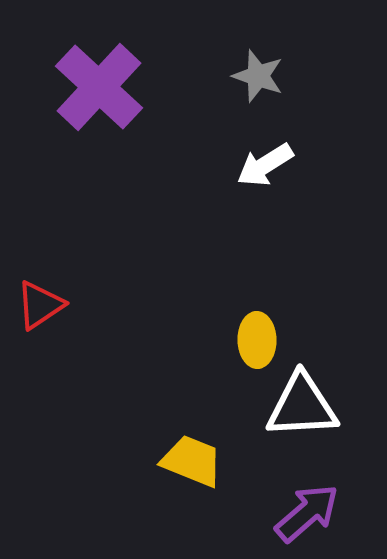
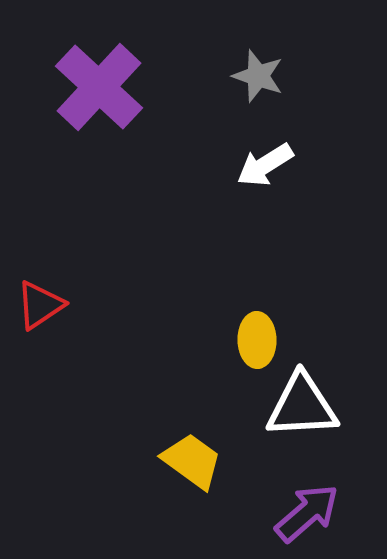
yellow trapezoid: rotated 14 degrees clockwise
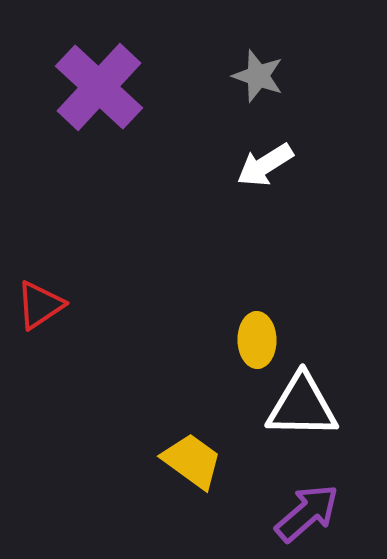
white triangle: rotated 4 degrees clockwise
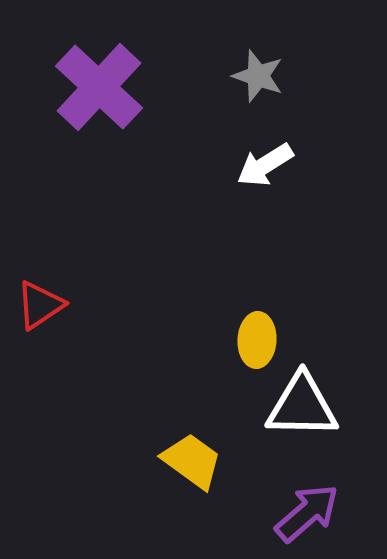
yellow ellipse: rotated 4 degrees clockwise
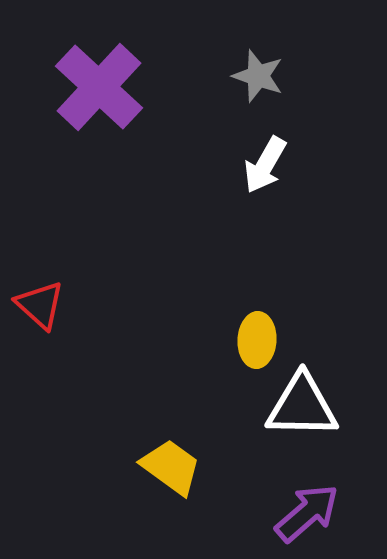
white arrow: rotated 28 degrees counterclockwise
red triangle: rotated 44 degrees counterclockwise
yellow trapezoid: moved 21 px left, 6 px down
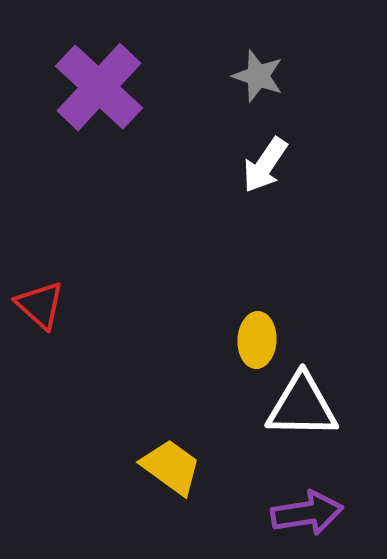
white arrow: rotated 4 degrees clockwise
purple arrow: rotated 32 degrees clockwise
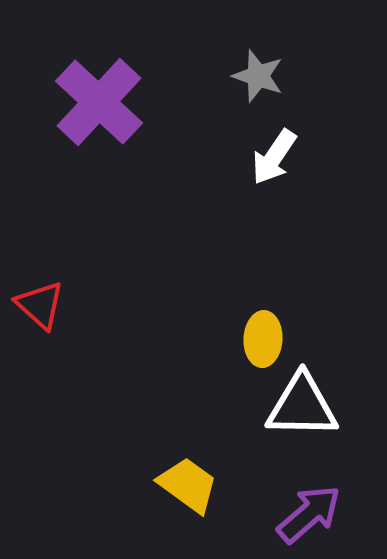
purple cross: moved 15 px down
white arrow: moved 9 px right, 8 px up
yellow ellipse: moved 6 px right, 1 px up
yellow trapezoid: moved 17 px right, 18 px down
purple arrow: moved 2 px right, 1 px down; rotated 32 degrees counterclockwise
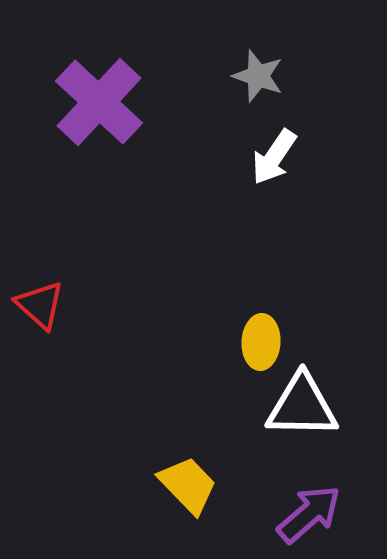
yellow ellipse: moved 2 px left, 3 px down
yellow trapezoid: rotated 10 degrees clockwise
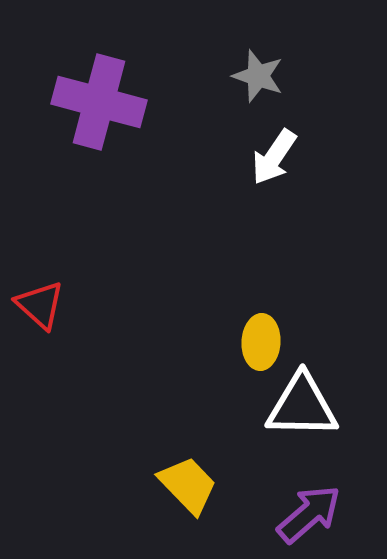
purple cross: rotated 28 degrees counterclockwise
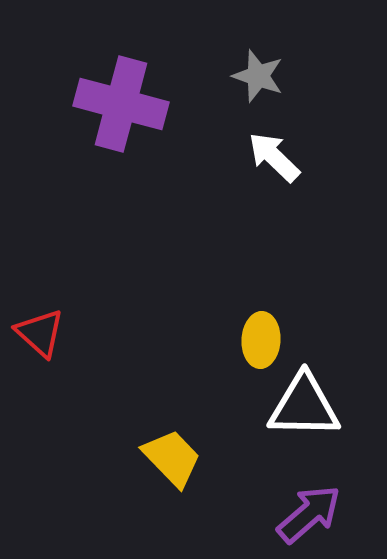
purple cross: moved 22 px right, 2 px down
white arrow: rotated 100 degrees clockwise
red triangle: moved 28 px down
yellow ellipse: moved 2 px up
white triangle: moved 2 px right
yellow trapezoid: moved 16 px left, 27 px up
